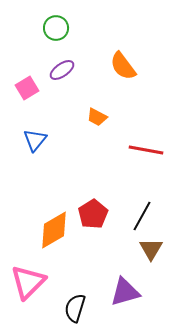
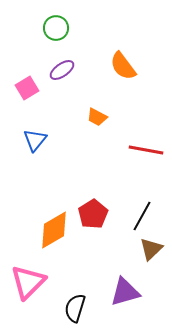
brown triangle: rotated 15 degrees clockwise
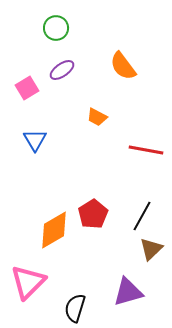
blue triangle: rotated 10 degrees counterclockwise
purple triangle: moved 3 px right
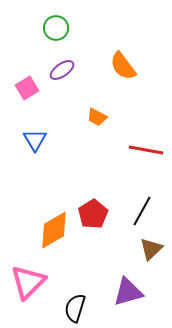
black line: moved 5 px up
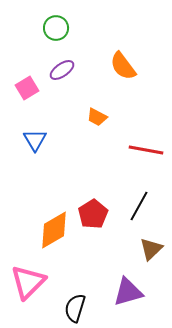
black line: moved 3 px left, 5 px up
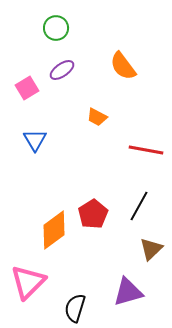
orange diamond: rotated 6 degrees counterclockwise
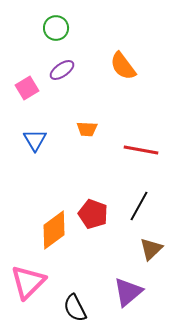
orange trapezoid: moved 10 px left, 12 px down; rotated 25 degrees counterclockwise
red line: moved 5 px left
red pentagon: rotated 20 degrees counterclockwise
purple triangle: rotated 24 degrees counterclockwise
black semicircle: rotated 44 degrees counterclockwise
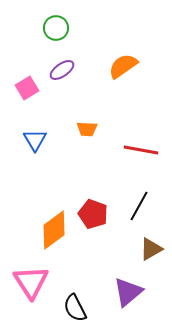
orange semicircle: rotated 92 degrees clockwise
brown triangle: rotated 15 degrees clockwise
pink triangle: moved 3 px right; rotated 18 degrees counterclockwise
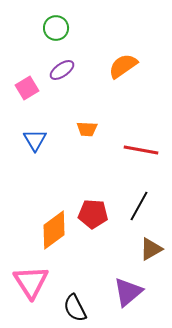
red pentagon: rotated 16 degrees counterclockwise
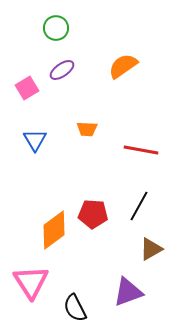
purple triangle: rotated 20 degrees clockwise
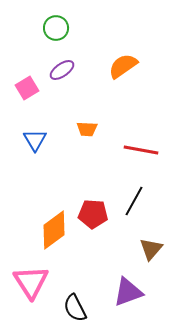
black line: moved 5 px left, 5 px up
brown triangle: rotated 20 degrees counterclockwise
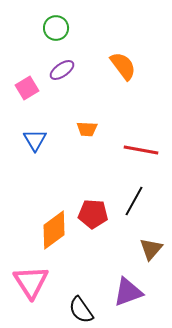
orange semicircle: rotated 88 degrees clockwise
black semicircle: moved 6 px right, 2 px down; rotated 8 degrees counterclockwise
